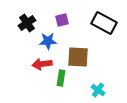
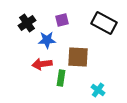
blue star: moved 1 px left, 1 px up
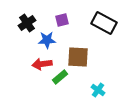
green rectangle: moved 1 px left, 1 px up; rotated 42 degrees clockwise
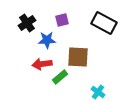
cyan cross: moved 2 px down
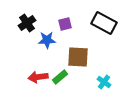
purple square: moved 3 px right, 4 px down
red arrow: moved 4 px left, 13 px down
cyan cross: moved 6 px right, 10 px up
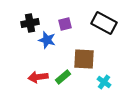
black cross: moved 3 px right; rotated 24 degrees clockwise
blue star: rotated 18 degrees clockwise
brown square: moved 6 px right, 2 px down
green rectangle: moved 3 px right
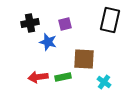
black rectangle: moved 6 px right, 3 px up; rotated 75 degrees clockwise
blue star: moved 1 px right, 2 px down
green rectangle: rotated 28 degrees clockwise
